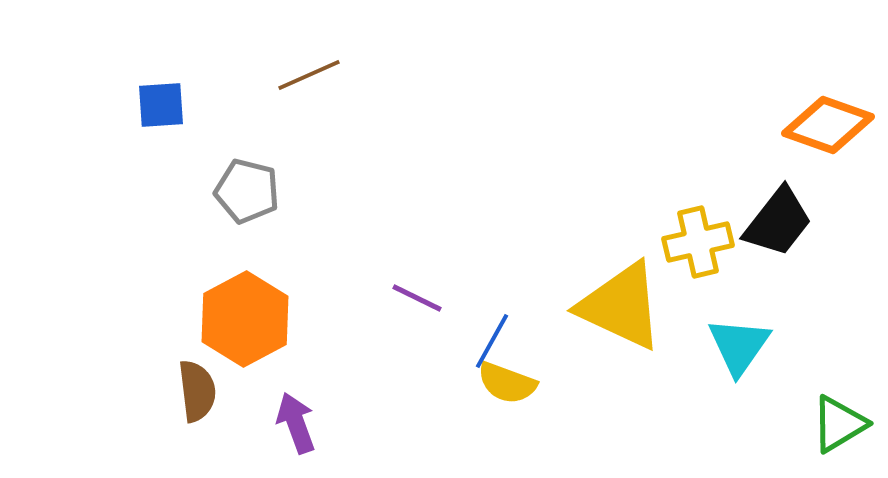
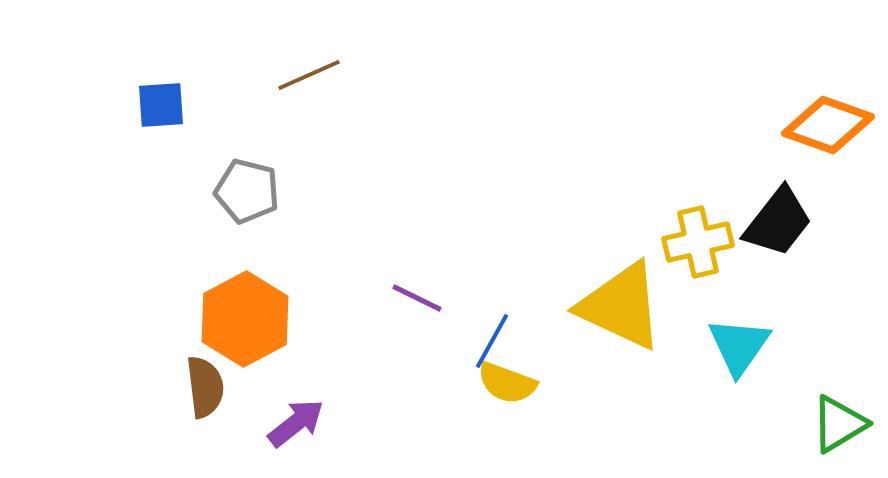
brown semicircle: moved 8 px right, 4 px up
purple arrow: rotated 72 degrees clockwise
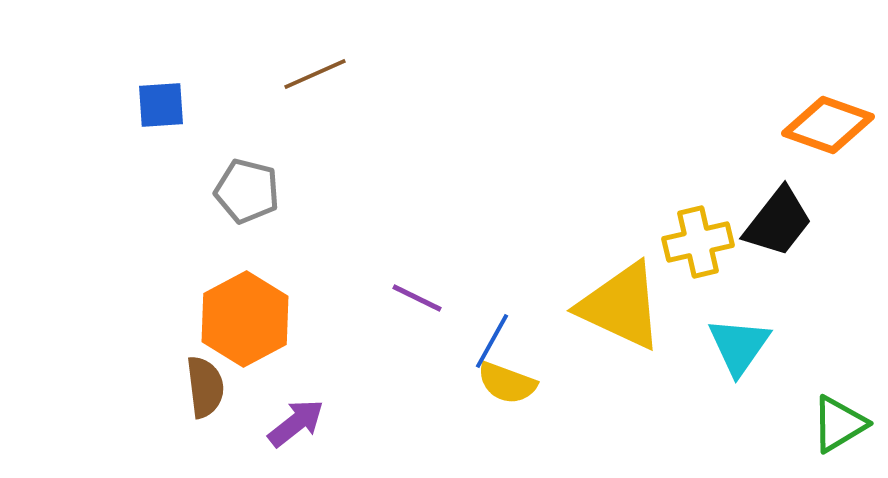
brown line: moved 6 px right, 1 px up
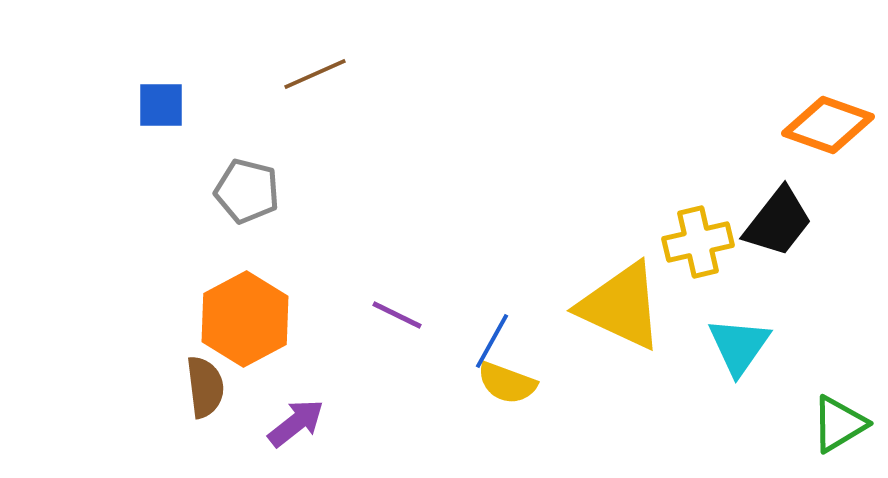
blue square: rotated 4 degrees clockwise
purple line: moved 20 px left, 17 px down
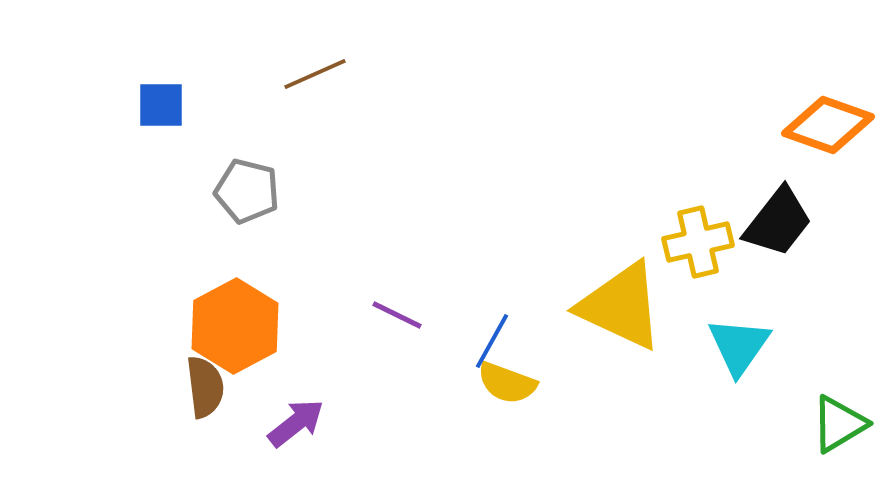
orange hexagon: moved 10 px left, 7 px down
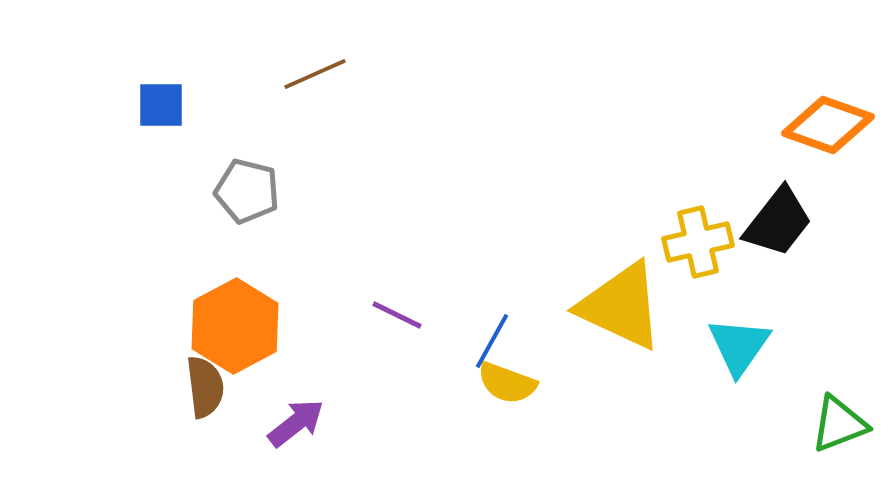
green triangle: rotated 10 degrees clockwise
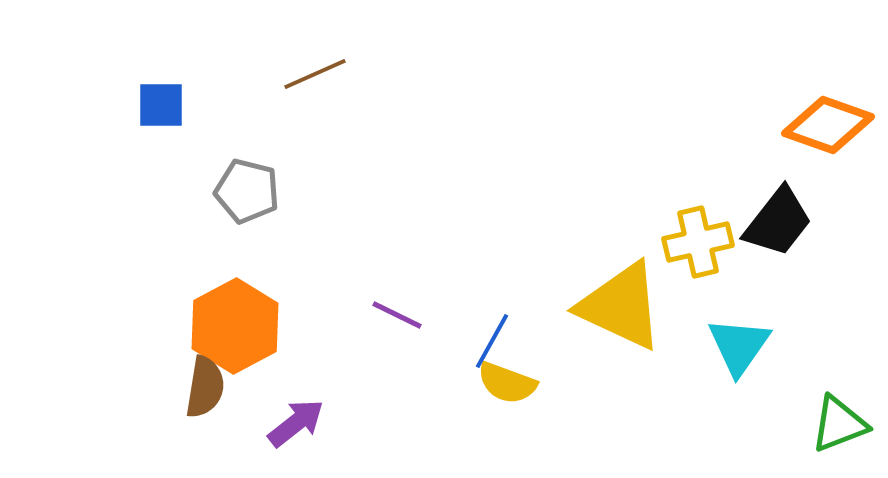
brown semicircle: rotated 16 degrees clockwise
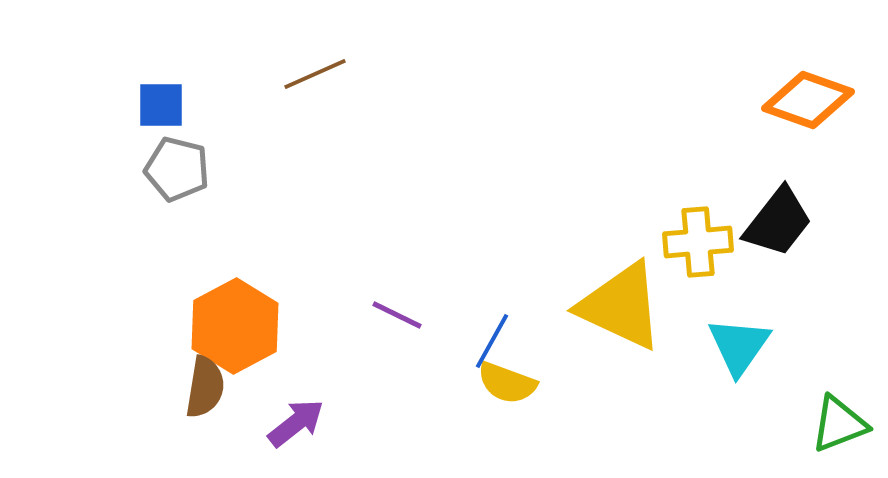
orange diamond: moved 20 px left, 25 px up
gray pentagon: moved 70 px left, 22 px up
yellow cross: rotated 8 degrees clockwise
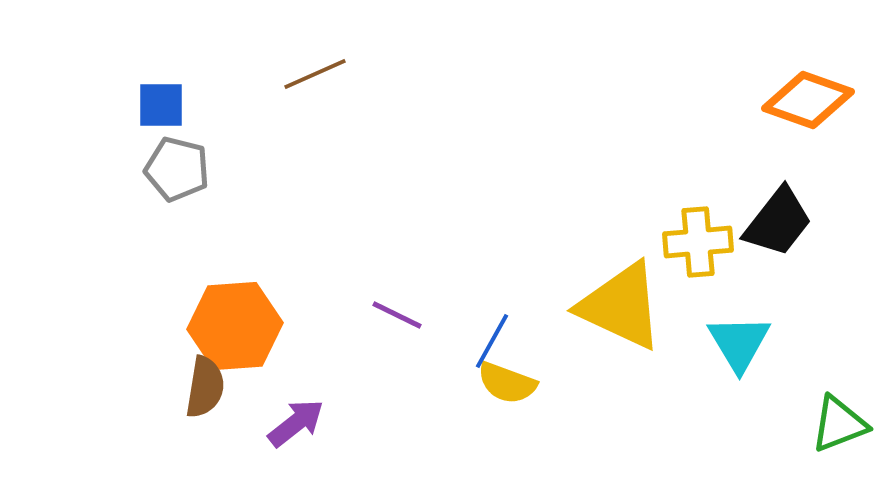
orange hexagon: rotated 24 degrees clockwise
cyan triangle: moved 3 px up; rotated 6 degrees counterclockwise
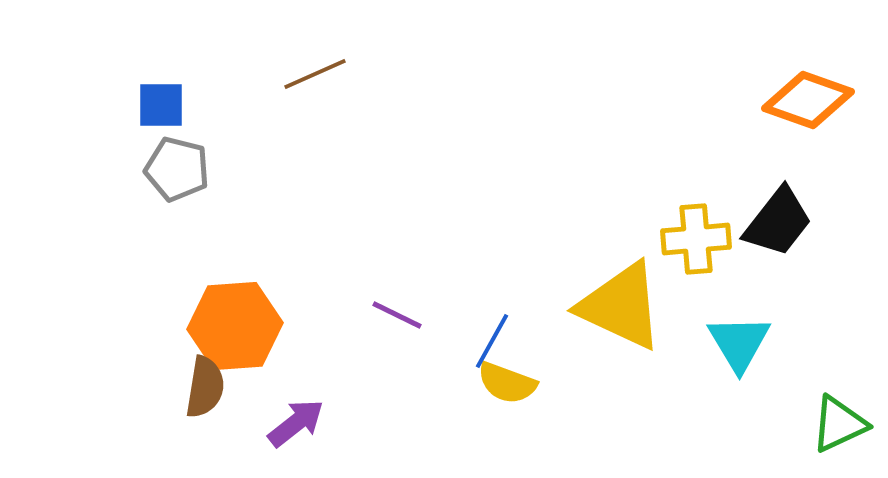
yellow cross: moved 2 px left, 3 px up
green triangle: rotated 4 degrees counterclockwise
